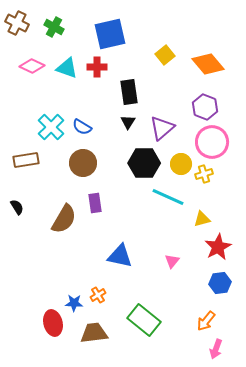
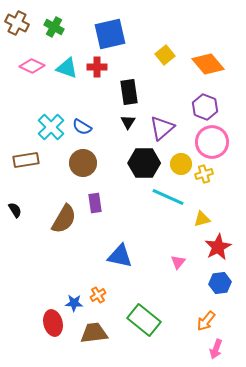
black semicircle: moved 2 px left, 3 px down
pink triangle: moved 6 px right, 1 px down
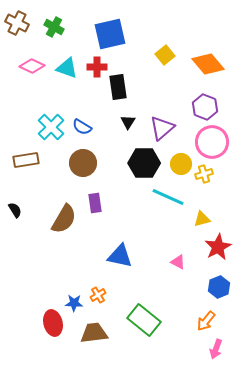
black rectangle: moved 11 px left, 5 px up
pink triangle: rotated 42 degrees counterclockwise
blue hexagon: moved 1 px left, 4 px down; rotated 15 degrees counterclockwise
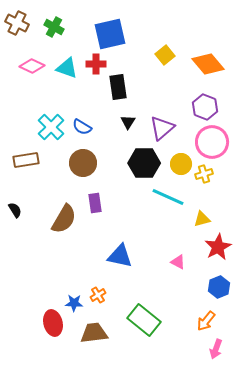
red cross: moved 1 px left, 3 px up
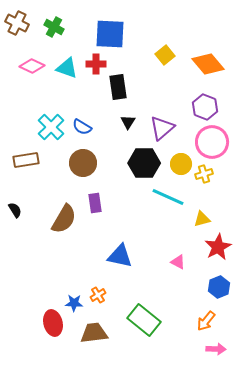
blue square: rotated 16 degrees clockwise
pink arrow: rotated 108 degrees counterclockwise
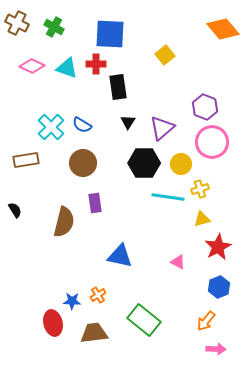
orange diamond: moved 15 px right, 35 px up
blue semicircle: moved 2 px up
yellow cross: moved 4 px left, 15 px down
cyan line: rotated 16 degrees counterclockwise
brown semicircle: moved 3 px down; rotated 16 degrees counterclockwise
blue star: moved 2 px left, 2 px up
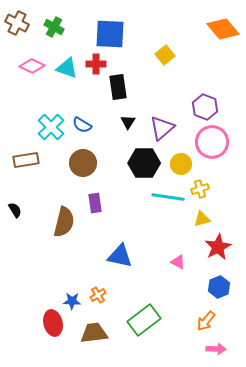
green rectangle: rotated 76 degrees counterclockwise
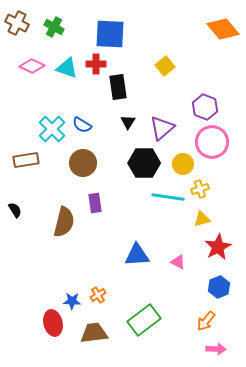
yellow square: moved 11 px down
cyan cross: moved 1 px right, 2 px down
yellow circle: moved 2 px right
blue triangle: moved 17 px right, 1 px up; rotated 16 degrees counterclockwise
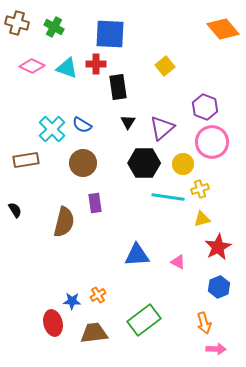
brown cross: rotated 10 degrees counterclockwise
orange arrow: moved 2 px left, 2 px down; rotated 55 degrees counterclockwise
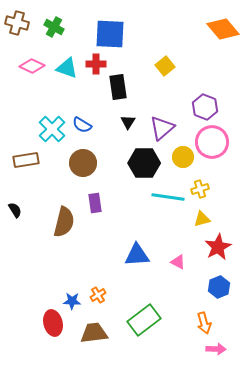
yellow circle: moved 7 px up
